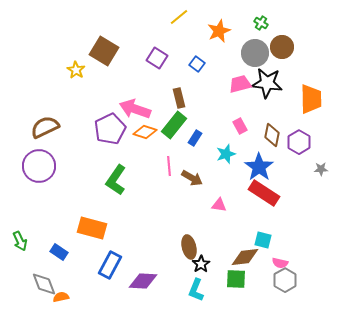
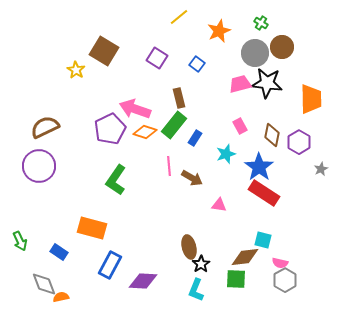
gray star at (321, 169): rotated 24 degrees counterclockwise
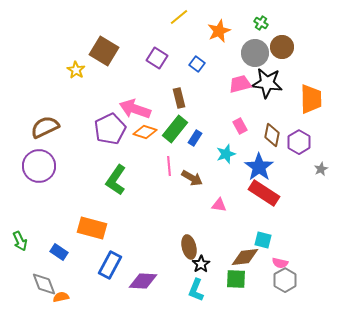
green rectangle at (174, 125): moved 1 px right, 4 px down
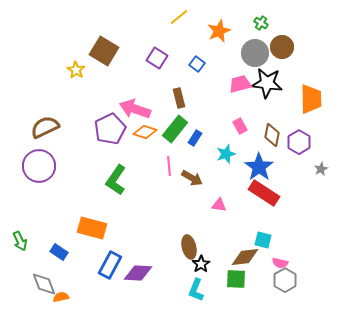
purple diamond at (143, 281): moved 5 px left, 8 px up
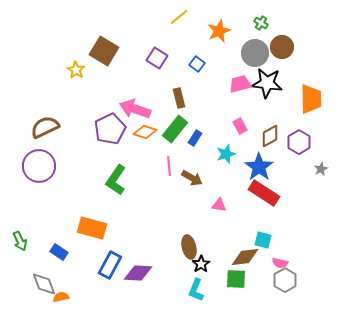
brown diamond at (272, 135): moved 2 px left, 1 px down; rotated 50 degrees clockwise
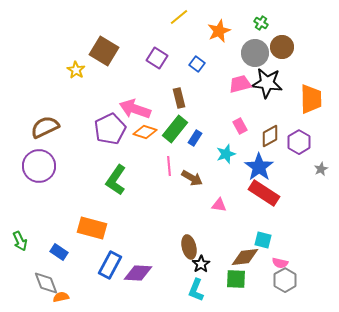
gray diamond at (44, 284): moved 2 px right, 1 px up
